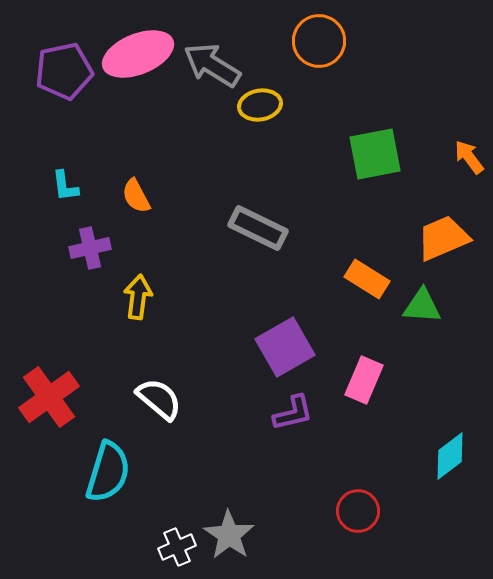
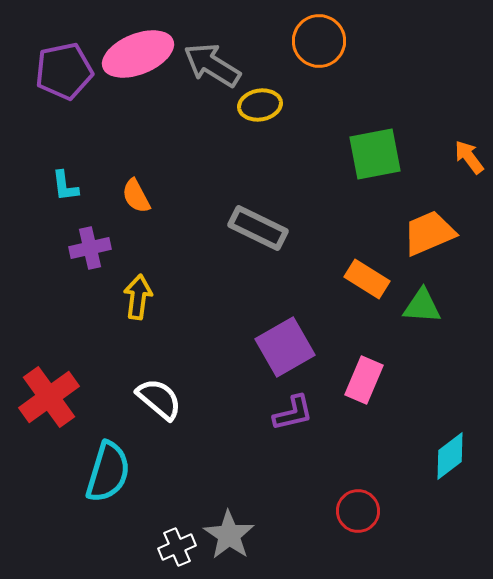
orange trapezoid: moved 14 px left, 5 px up
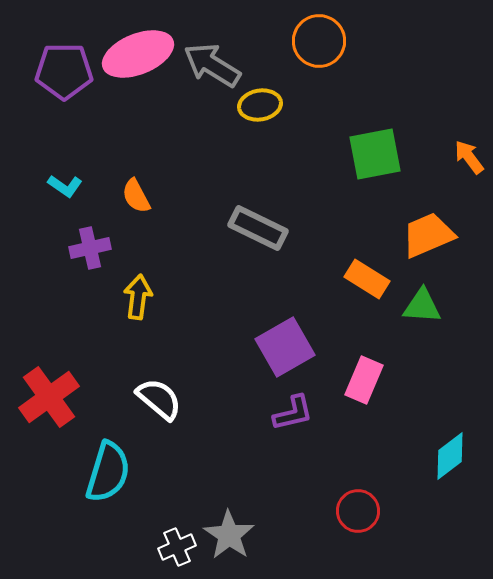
purple pentagon: rotated 12 degrees clockwise
cyan L-shape: rotated 48 degrees counterclockwise
orange trapezoid: moved 1 px left, 2 px down
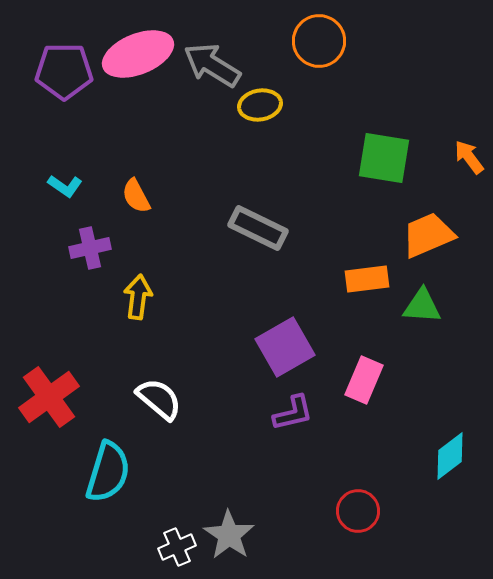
green square: moved 9 px right, 4 px down; rotated 20 degrees clockwise
orange rectangle: rotated 39 degrees counterclockwise
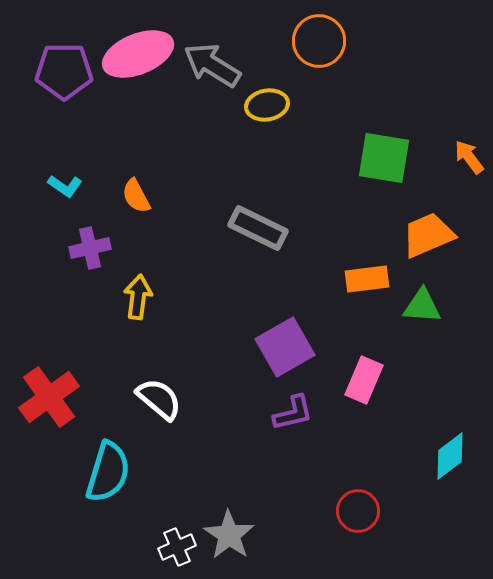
yellow ellipse: moved 7 px right
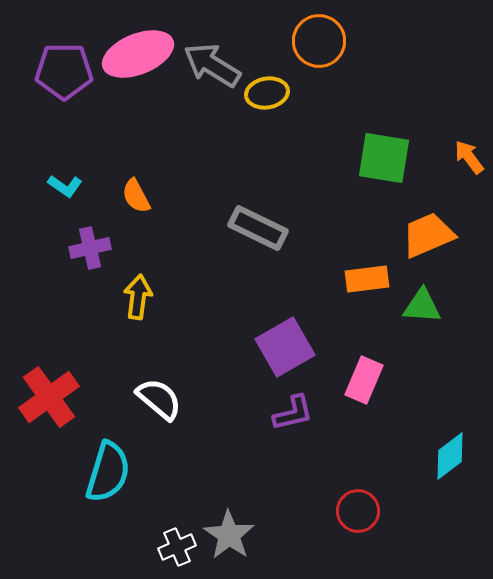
yellow ellipse: moved 12 px up
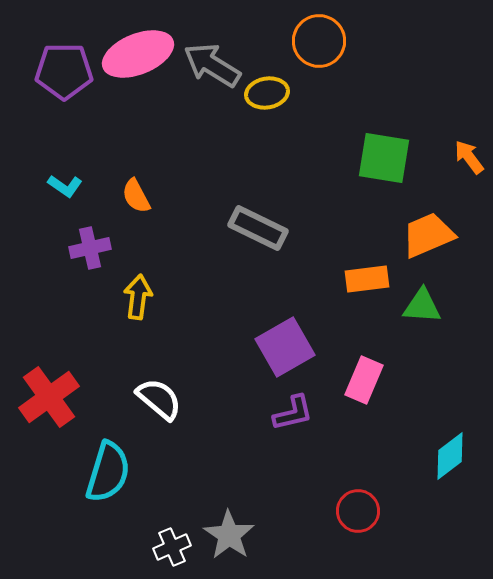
white cross: moved 5 px left
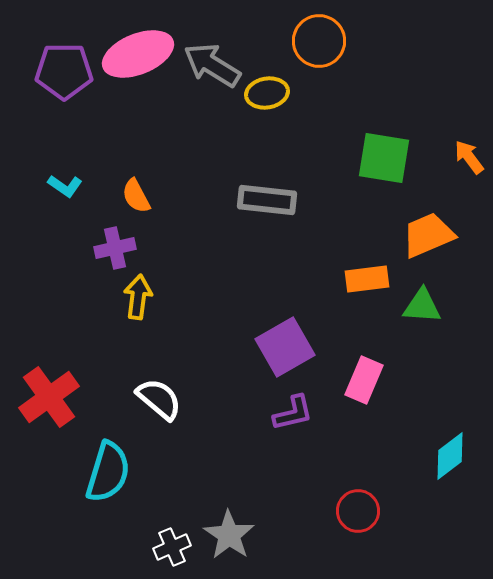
gray rectangle: moved 9 px right, 28 px up; rotated 20 degrees counterclockwise
purple cross: moved 25 px right
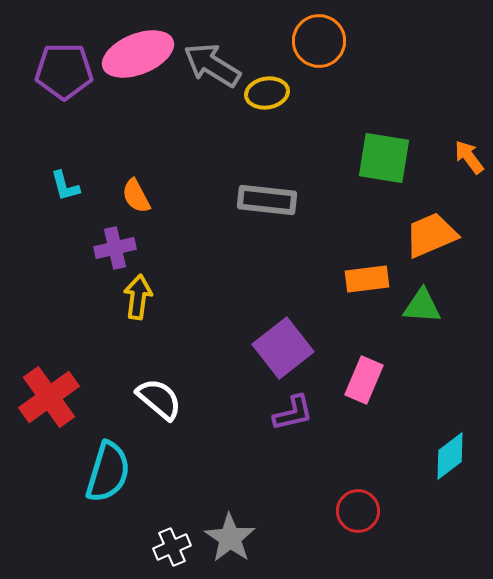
cyan L-shape: rotated 40 degrees clockwise
orange trapezoid: moved 3 px right
purple square: moved 2 px left, 1 px down; rotated 8 degrees counterclockwise
gray star: moved 1 px right, 3 px down
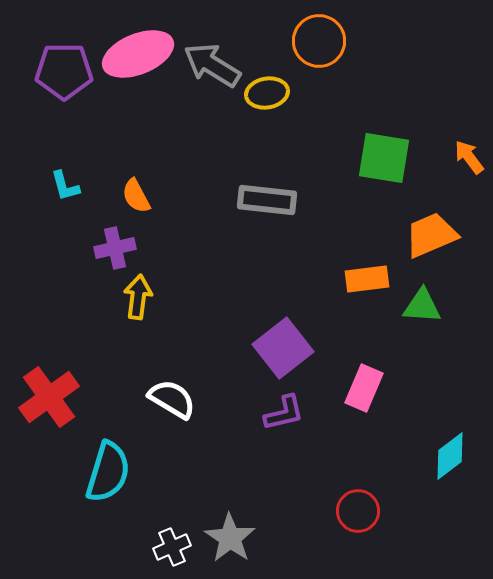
pink rectangle: moved 8 px down
white semicircle: moved 13 px right; rotated 9 degrees counterclockwise
purple L-shape: moved 9 px left
